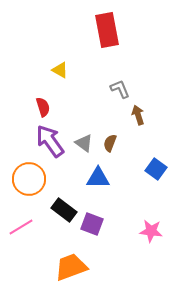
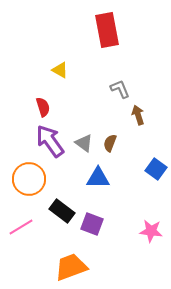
black rectangle: moved 2 px left, 1 px down
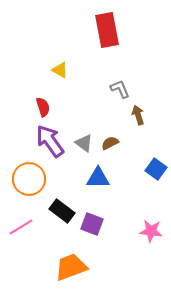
brown semicircle: rotated 42 degrees clockwise
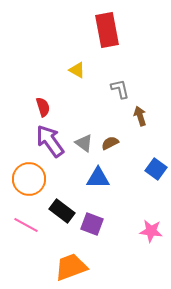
yellow triangle: moved 17 px right
gray L-shape: rotated 10 degrees clockwise
brown arrow: moved 2 px right, 1 px down
pink line: moved 5 px right, 2 px up; rotated 60 degrees clockwise
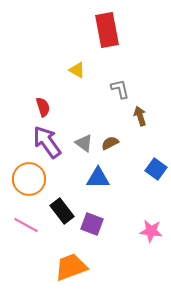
purple arrow: moved 3 px left, 1 px down
black rectangle: rotated 15 degrees clockwise
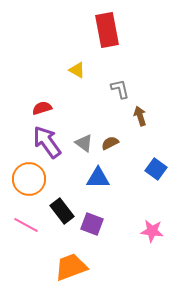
red semicircle: moved 1 px left, 1 px down; rotated 90 degrees counterclockwise
pink star: moved 1 px right
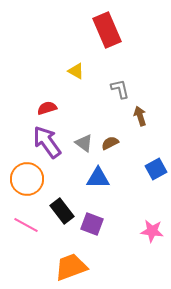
red rectangle: rotated 12 degrees counterclockwise
yellow triangle: moved 1 px left, 1 px down
red semicircle: moved 5 px right
blue square: rotated 25 degrees clockwise
orange circle: moved 2 px left
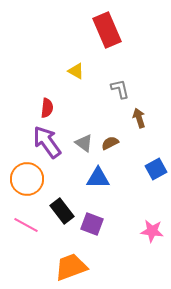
red semicircle: rotated 114 degrees clockwise
brown arrow: moved 1 px left, 2 px down
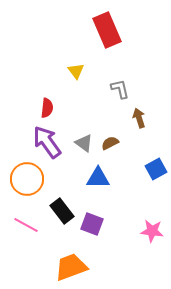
yellow triangle: rotated 24 degrees clockwise
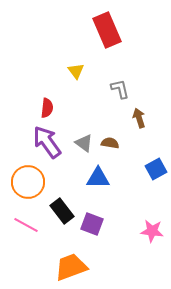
brown semicircle: rotated 36 degrees clockwise
orange circle: moved 1 px right, 3 px down
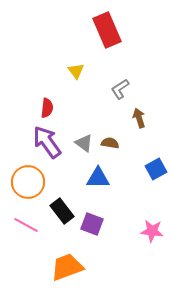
gray L-shape: rotated 110 degrees counterclockwise
orange trapezoid: moved 4 px left
